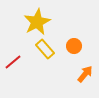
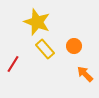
yellow star: rotated 24 degrees counterclockwise
red line: moved 2 px down; rotated 18 degrees counterclockwise
orange arrow: rotated 84 degrees counterclockwise
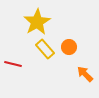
yellow star: rotated 20 degrees clockwise
orange circle: moved 5 px left, 1 px down
red line: rotated 72 degrees clockwise
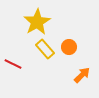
red line: rotated 12 degrees clockwise
orange arrow: moved 3 px left, 1 px down; rotated 90 degrees clockwise
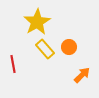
red line: rotated 54 degrees clockwise
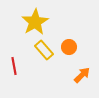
yellow star: moved 2 px left
yellow rectangle: moved 1 px left, 1 px down
red line: moved 1 px right, 2 px down
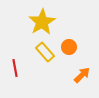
yellow star: moved 7 px right
yellow rectangle: moved 1 px right, 2 px down
red line: moved 1 px right, 2 px down
